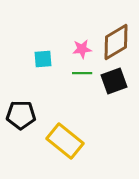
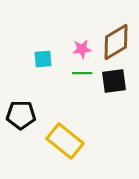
black square: rotated 12 degrees clockwise
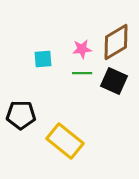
black square: rotated 32 degrees clockwise
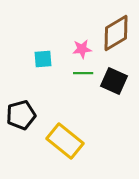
brown diamond: moved 9 px up
green line: moved 1 px right
black pentagon: rotated 16 degrees counterclockwise
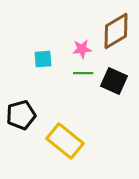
brown diamond: moved 2 px up
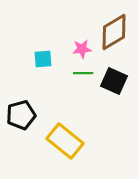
brown diamond: moved 2 px left, 1 px down
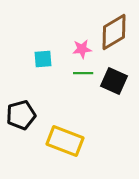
yellow rectangle: rotated 18 degrees counterclockwise
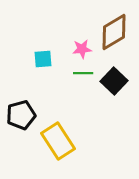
black square: rotated 20 degrees clockwise
yellow rectangle: moved 7 px left; rotated 36 degrees clockwise
